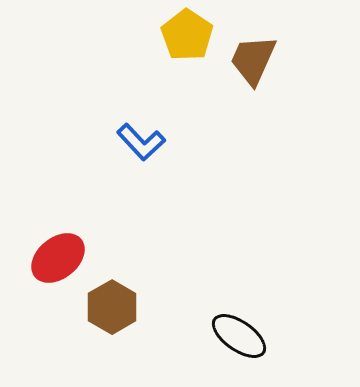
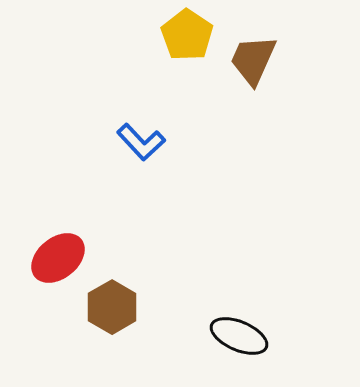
black ellipse: rotated 12 degrees counterclockwise
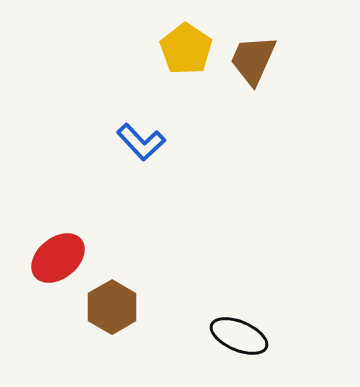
yellow pentagon: moved 1 px left, 14 px down
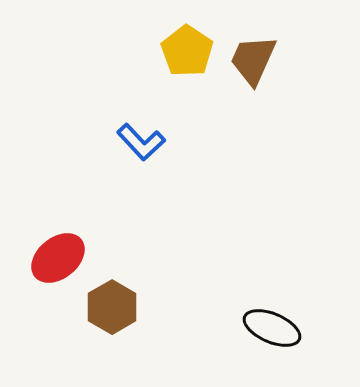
yellow pentagon: moved 1 px right, 2 px down
black ellipse: moved 33 px right, 8 px up
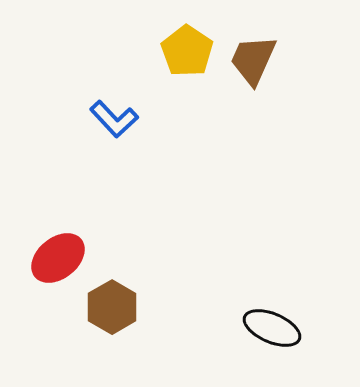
blue L-shape: moved 27 px left, 23 px up
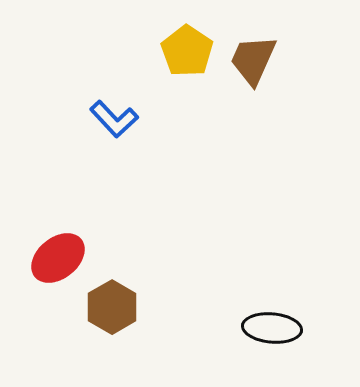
black ellipse: rotated 18 degrees counterclockwise
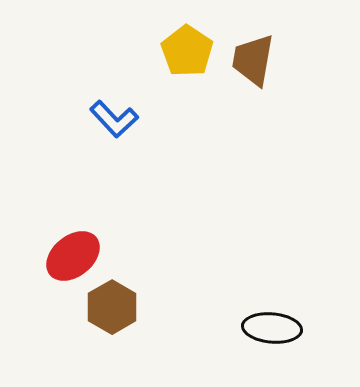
brown trapezoid: rotated 14 degrees counterclockwise
red ellipse: moved 15 px right, 2 px up
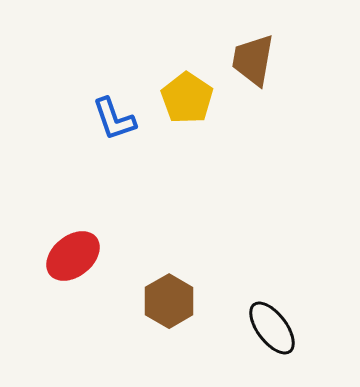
yellow pentagon: moved 47 px down
blue L-shape: rotated 24 degrees clockwise
brown hexagon: moved 57 px right, 6 px up
black ellipse: rotated 48 degrees clockwise
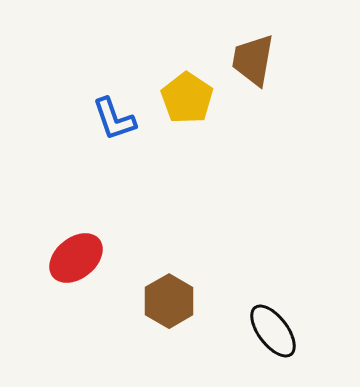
red ellipse: moved 3 px right, 2 px down
black ellipse: moved 1 px right, 3 px down
